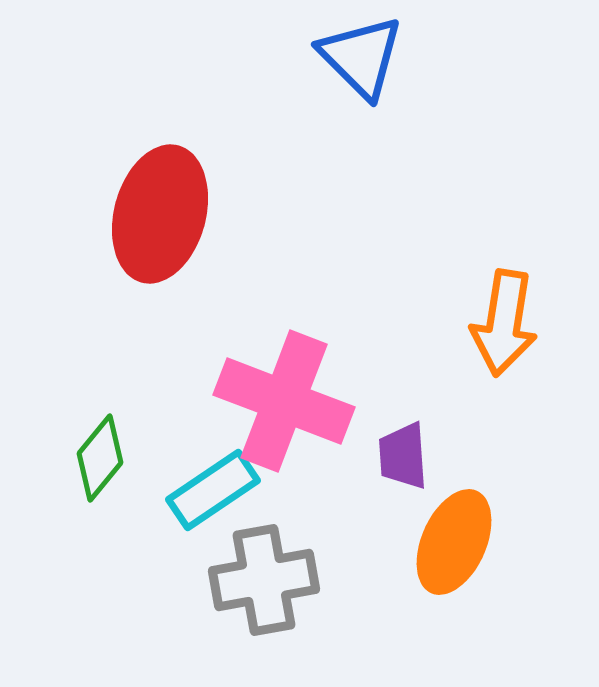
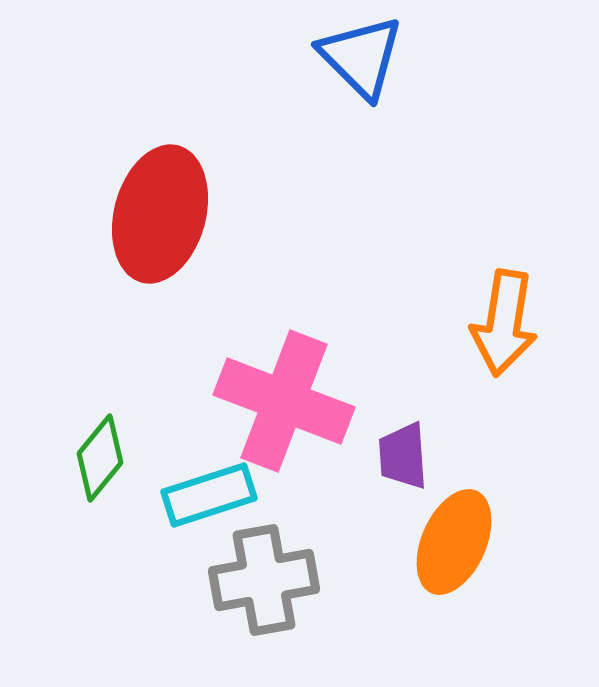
cyan rectangle: moved 4 px left, 5 px down; rotated 16 degrees clockwise
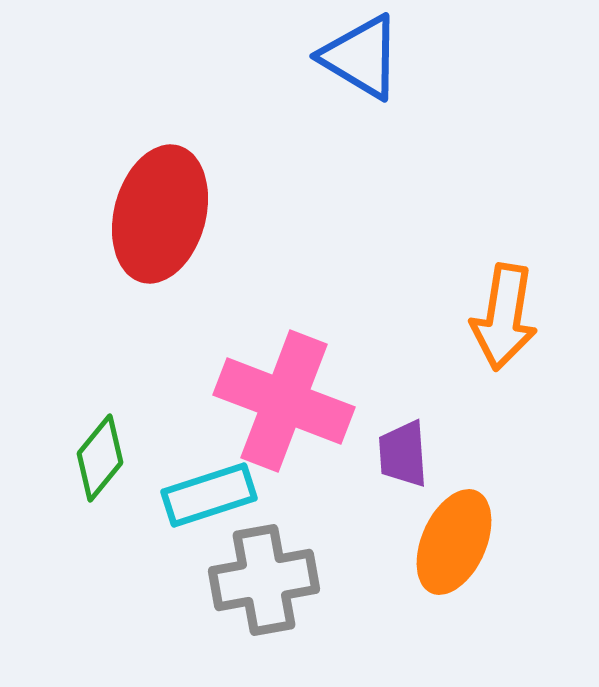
blue triangle: rotated 14 degrees counterclockwise
orange arrow: moved 6 px up
purple trapezoid: moved 2 px up
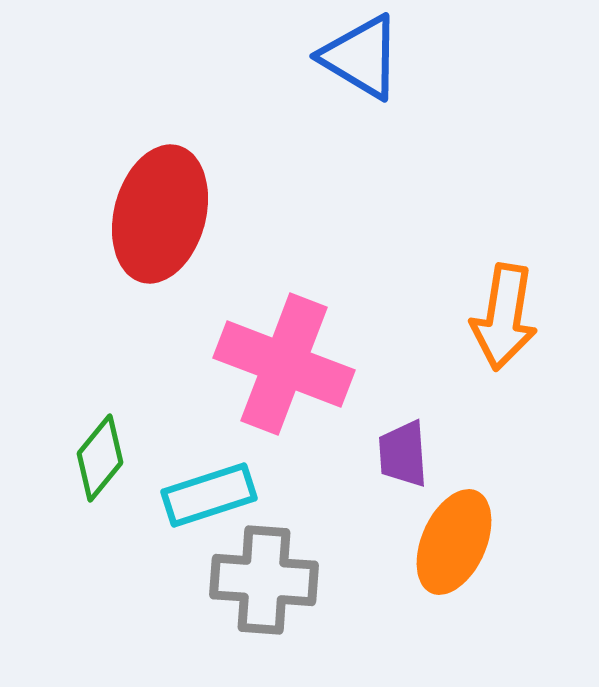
pink cross: moved 37 px up
gray cross: rotated 14 degrees clockwise
